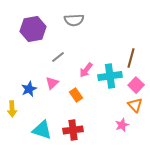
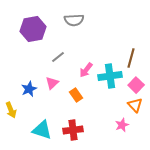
yellow arrow: moved 1 px left, 1 px down; rotated 21 degrees counterclockwise
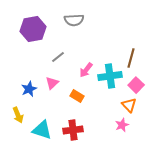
orange rectangle: moved 1 px right, 1 px down; rotated 24 degrees counterclockwise
orange triangle: moved 6 px left
yellow arrow: moved 7 px right, 5 px down
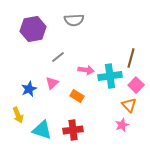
pink arrow: rotated 119 degrees counterclockwise
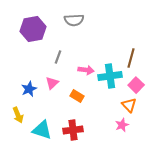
gray line: rotated 32 degrees counterclockwise
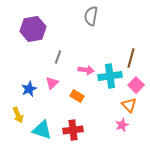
gray semicircle: moved 17 px right, 4 px up; rotated 102 degrees clockwise
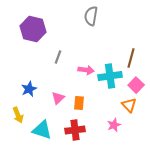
purple hexagon: rotated 25 degrees clockwise
pink triangle: moved 6 px right, 15 px down
orange rectangle: moved 2 px right, 7 px down; rotated 64 degrees clockwise
pink star: moved 8 px left
red cross: moved 2 px right
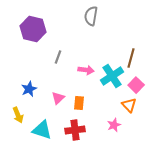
cyan cross: moved 2 px right; rotated 25 degrees counterclockwise
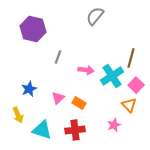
gray semicircle: moved 4 px right; rotated 30 degrees clockwise
orange rectangle: rotated 64 degrees counterclockwise
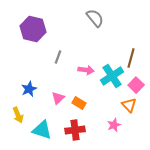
gray semicircle: moved 2 px down; rotated 102 degrees clockwise
